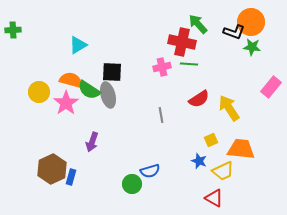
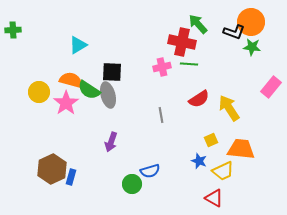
purple arrow: moved 19 px right
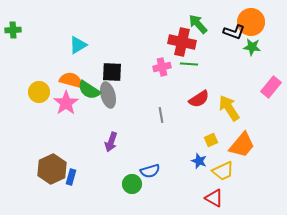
orange trapezoid: moved 1 px right, 4 px up; rotated 124 degrees clockwise
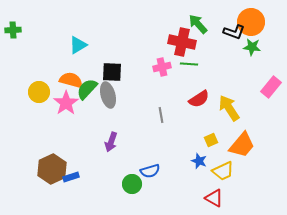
green semicircle: moved 2 px left, 1 px up; rotated 100 degrees clockwise
blue rectangle: rotated 56 degrees clockwise
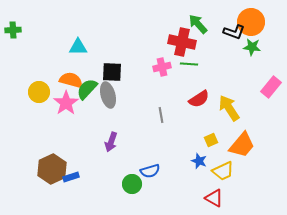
cyan triangle: moved 2 px down; rotated 30 degrees clockwise
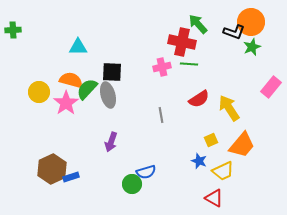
green star: rotated 30 degrees counterclockwise
blue semicircle: moved 4 px left, 1 px down
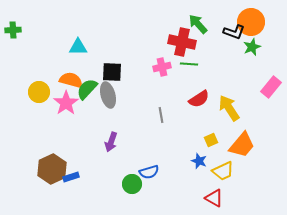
blue semicircle: moved 3 px right
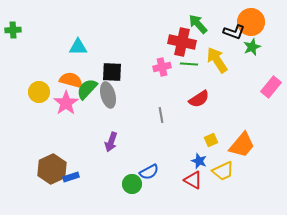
yellow arrow: moved 12 px left, 48 px up
blue semicircle: rotated 12 degrees counterclockwise
red triangle: moved 21 px left, 18 px up
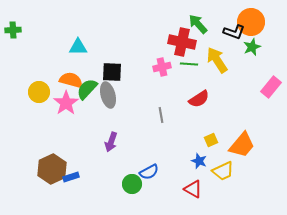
red triangle: moved 9 px down
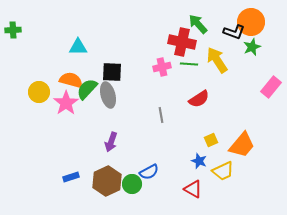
brown hexagon: moved 55 px right, 12 px down
